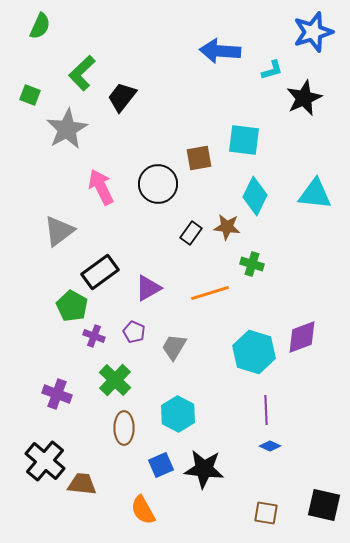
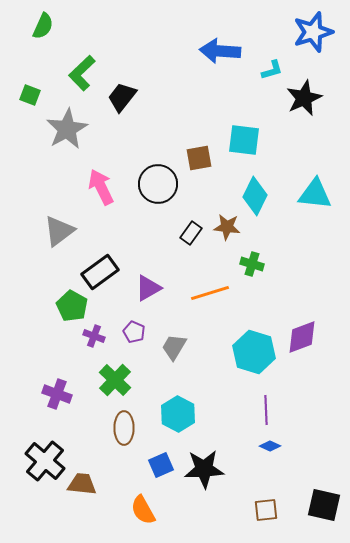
green semicircle at (40, 26): moved 3 px right
black star at (204, 469): rotated 9 degrees counterclockwise
brown square at (266, 513): moved 3 px up; rotated 15 degrees counterclockwise
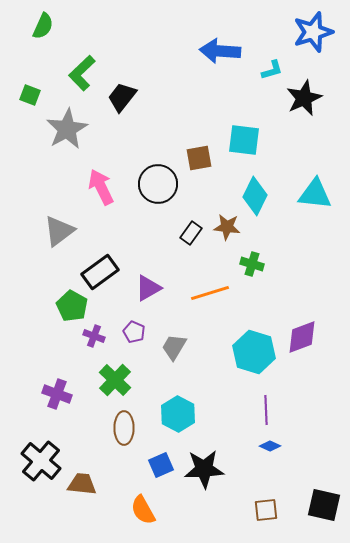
black cross at (45, 461): moved 4 px left
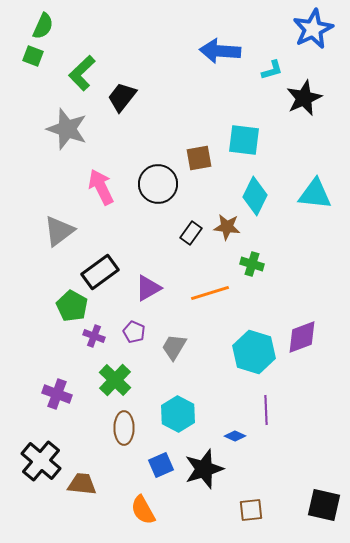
blue star at (313, 32): moved 3 px up; rotated 9 degrees counterclockwise
green square at (30, 95): moved 3 px right, 39 px up
gray star at (67, 129): rotated 24 degrees counterclockwise
blue diamond at (270, 446): moved 35 px left, 10 px up
black star at (204, 469): rotated 15 degrees counterclockwise
brown square at (266, 510): moved 15 px left
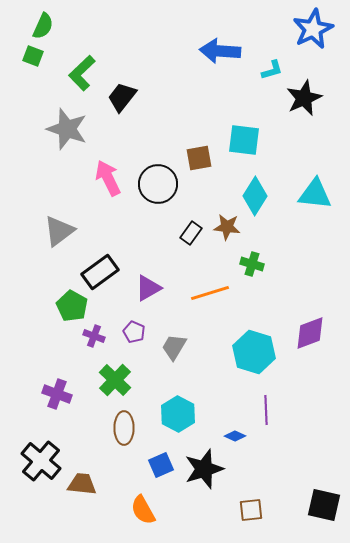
pink arrow at (101, 187): moved 7 px right, 9 px up
cyan diamond at (255, 196): rotated 6 degrees clockwise
purple diamond at (302, 337): moved 8 px right, 4 px up
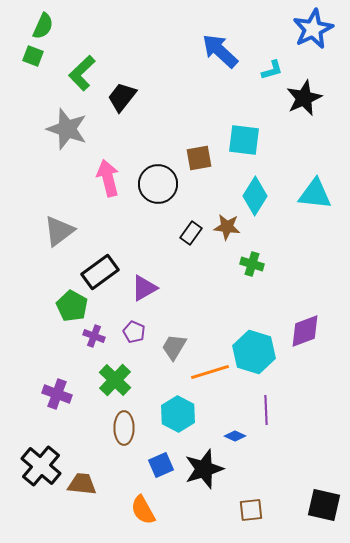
blue arrow at (220, 51): rotated 39 degrees clockwise
pink arrow at (108, 178): rotated 12 degrees clockwise
purple triangle at (148, 288): moved 4 px left
orange line at (210, 293): moved 79 px down
purple diamond at (310, 333): moved 5 px left, 2 px up
black cross at (41, 461): moved 5 px down
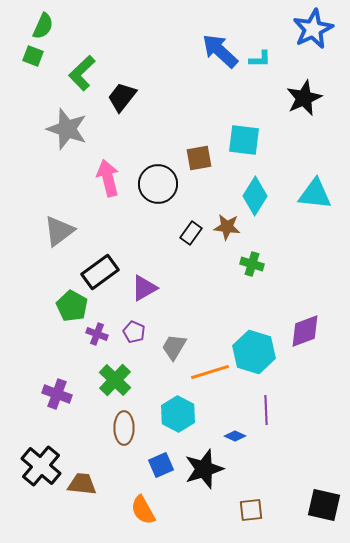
cyan L-shape at (272, 70): moved 12 px left, 11 px up; rotated 15 degrees clockwise
purple cross at (94, 336): moved 3 px right, 2 px up
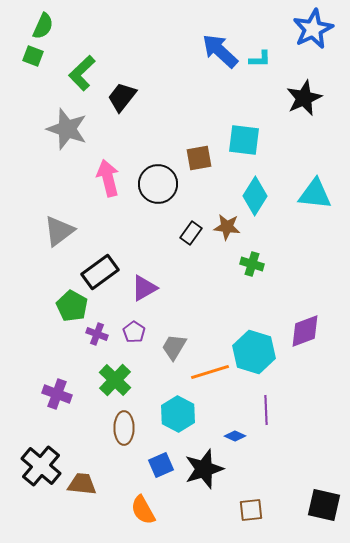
purple pentagon at (134, 332): rotated 10 degrees clockwise
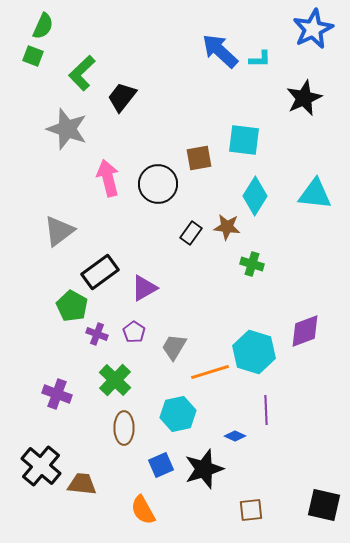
cyan hexagon at (178, 414): rotated 20 degrees clockwise
